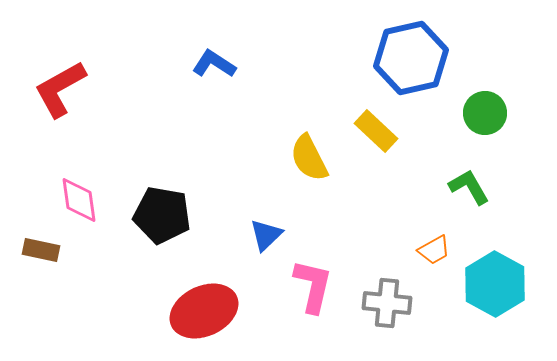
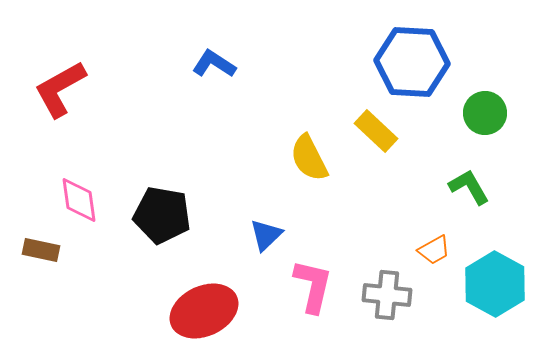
blue hexagon: moved 1 px right, 4 px down; rotated 16 degrees clockwise
gray cross: moved 8 px up
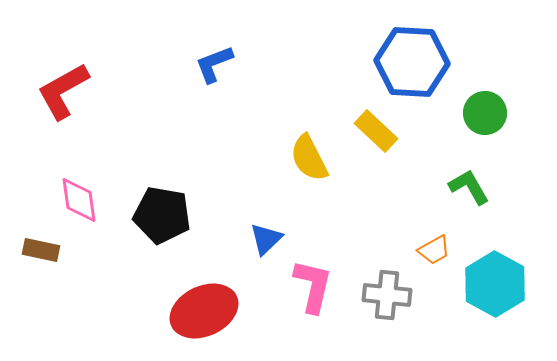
blue L-shape: rotated 54 degrees counterclockwise
red L-shape: moved 3 px right, 2 px down
blue triangle: moved 4 px down
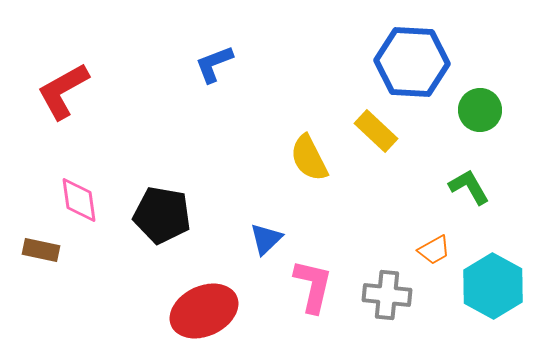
green circle: moved 5 px left, 3 px up
cyan hexagon: moved 2 px left, 2 px down
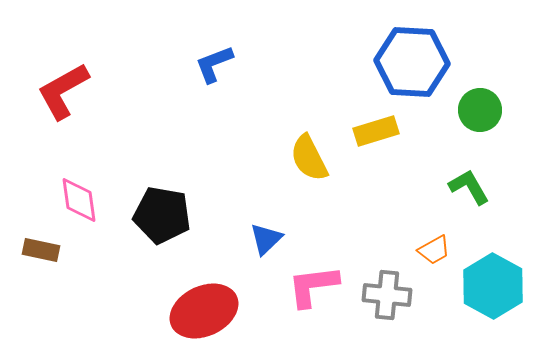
yellow rectangle: rotated 60 degrees counterclockwise
pink L-shape: rotated 110 degrees counterclockwise
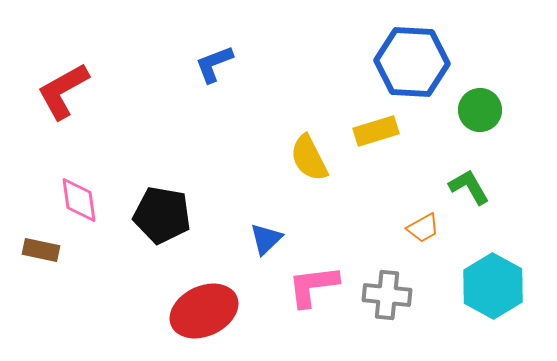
orange trapezoid: moved 11 px left, 22 px up
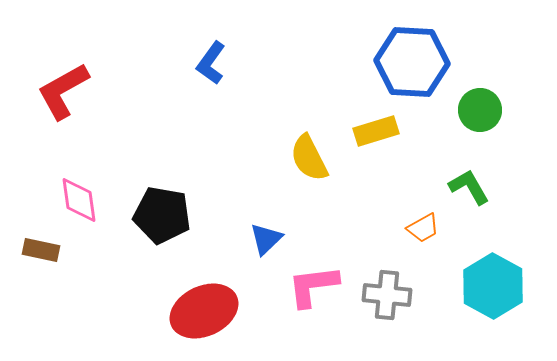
blue L-shape: moved 3 px left, 1 px up; rotated 33 degrees counterclockwise
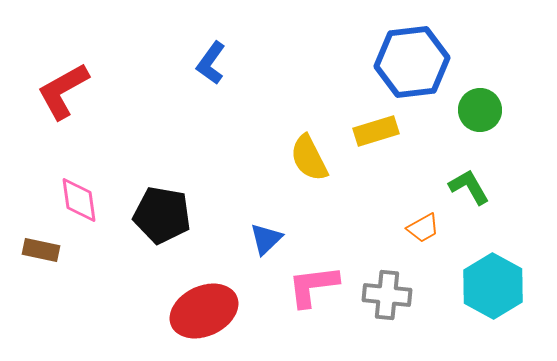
blue hexagon: rotated 10 degrees counterclockwise
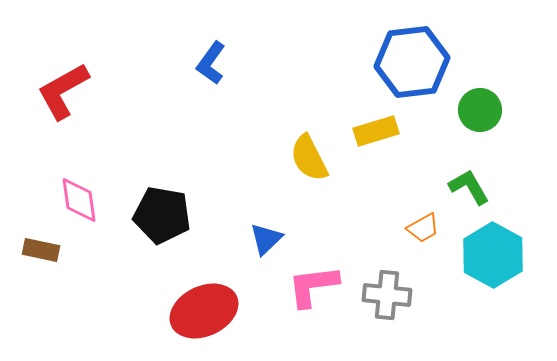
cyan hexagon: moved 31 px up
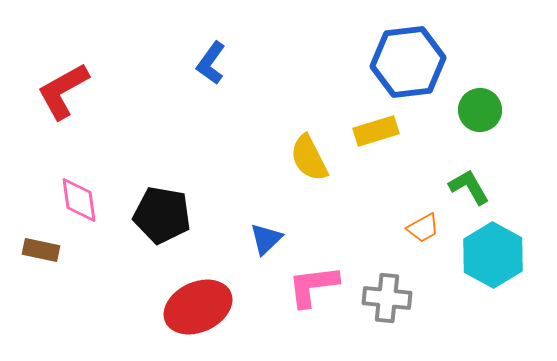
blue hexagon: moved 4 px left
gray cross: moved 3 px down
red ellipse: moved 6 px left, 4 px up
